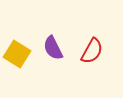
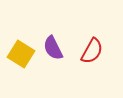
yellow square: moved 4 px right
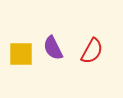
yellow square: rotated 32 degrees counterclockwise
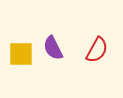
red semicircle: moved 5 px right, 1 px up
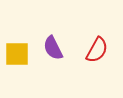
yellow square: moved 4 px left
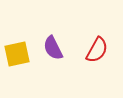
yellow square: rotated 12 degrees counterclockwise
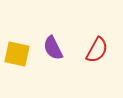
yellow square: rotated 24 degrees clockwise
